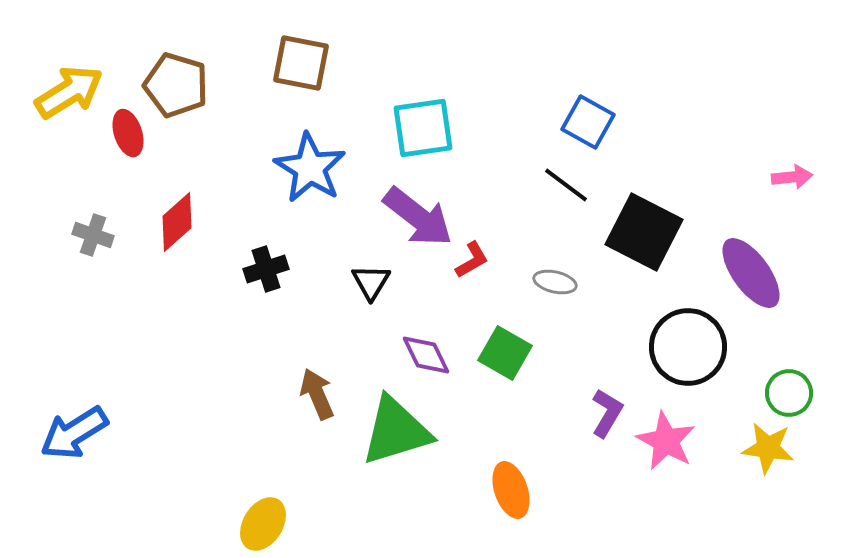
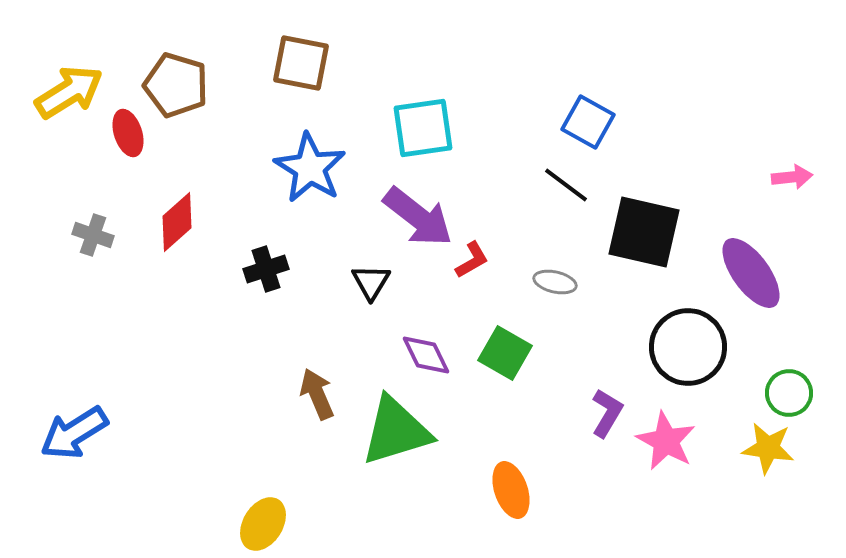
black square: rotated 14 degrees counterclockwise
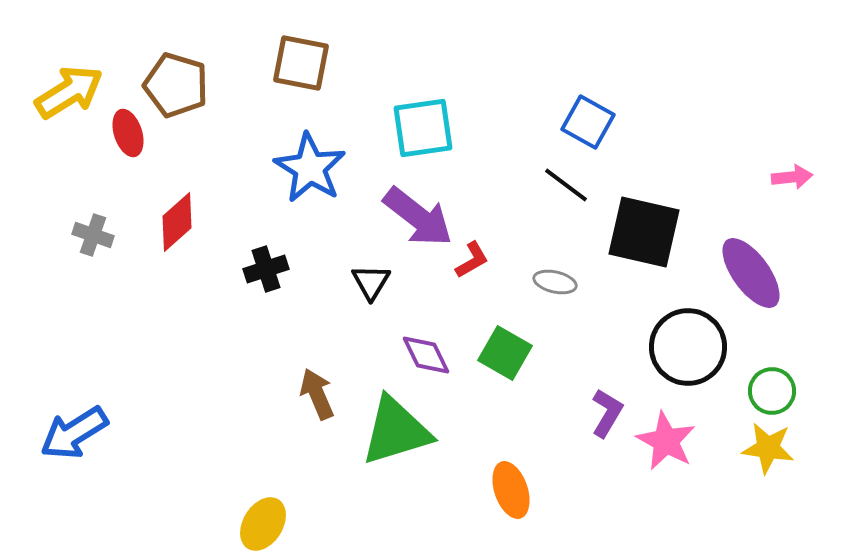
green circle: moved 17 px left, 2 px up
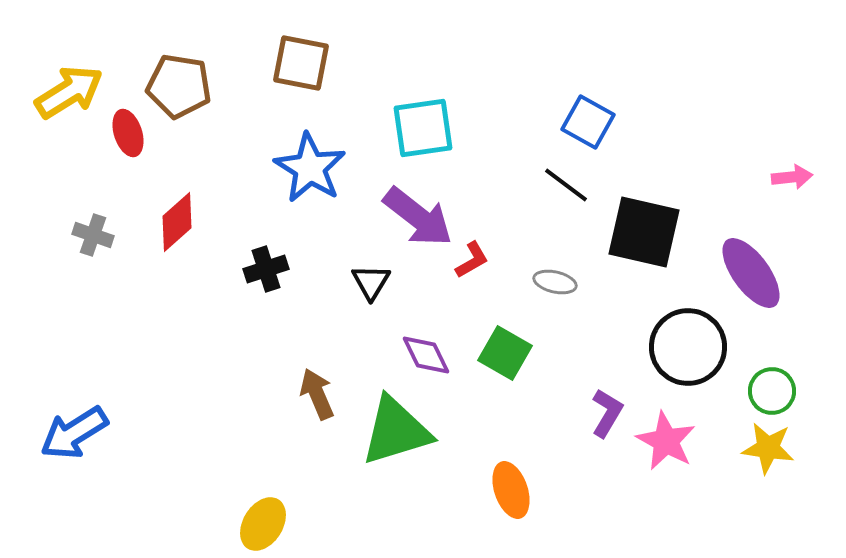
brown pentagon: moved 3 px right, 1 px down; rotated 8 degrees counterclockwise
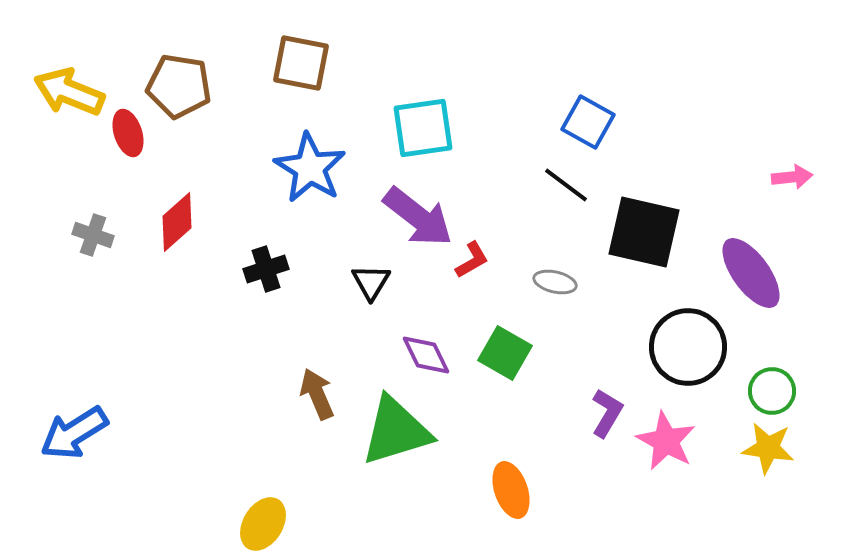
yellow arrow: rotated 126 degrees counterclockwise
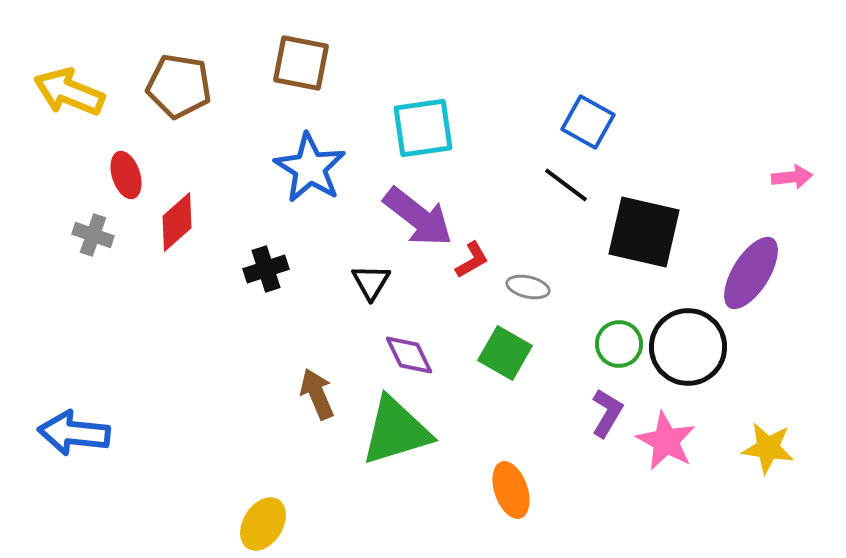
red ellipse: moved 2 px left, 42 px down
purple ellipse: rotated 68 degrees clockwise
gray ellipse: moved 27 px left, 5 px down
purple diamond: moved 17 px left
green circle: moved 153 px left, 47 px up
blue arrow: rotated 38 degrees clockwise
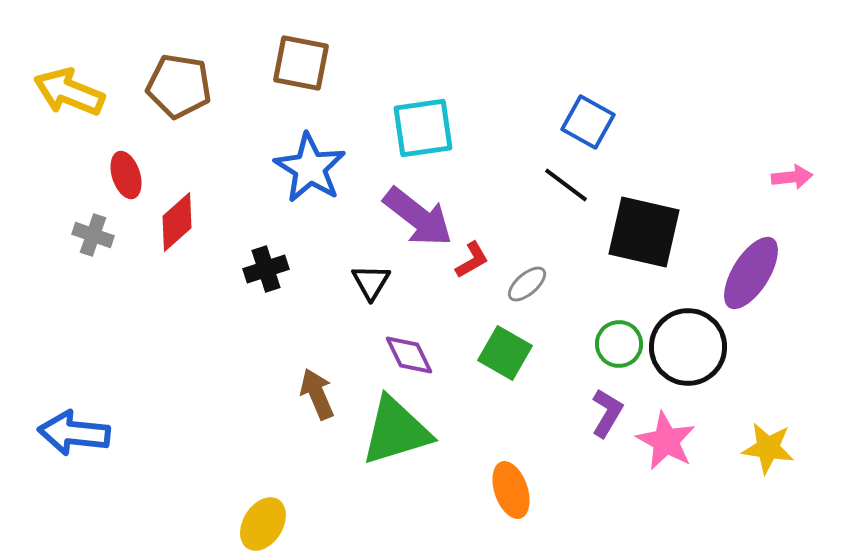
gray ellipse: moved 1 px left, 3 px up; rotated 54 degrees counterclockwise
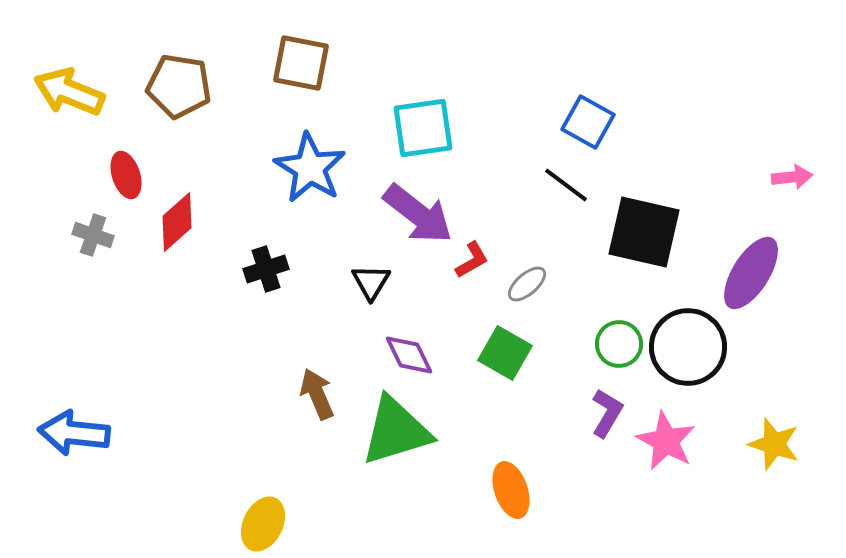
purple arrow: moved 3 px up
yellow star: moved 6 px right, 4 px up; rotated 10 degrees clockwise
yellow ellipse: rotated 6 degrees counterclockwise
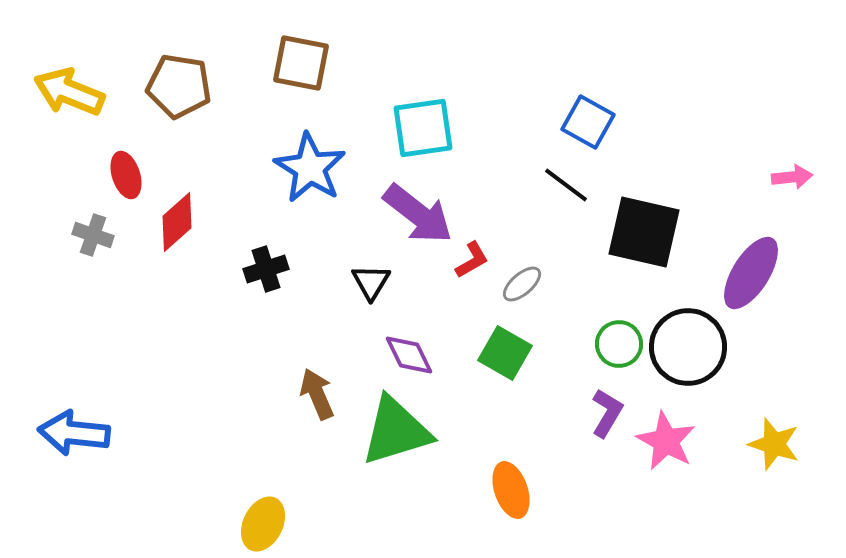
gray ellipse: moved 5 px left
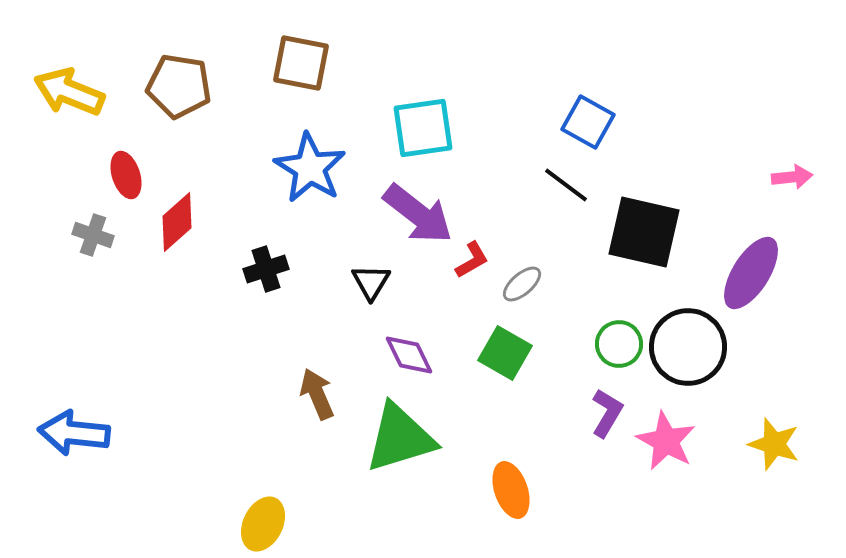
green triangle: moved 4 px right, 7 px down
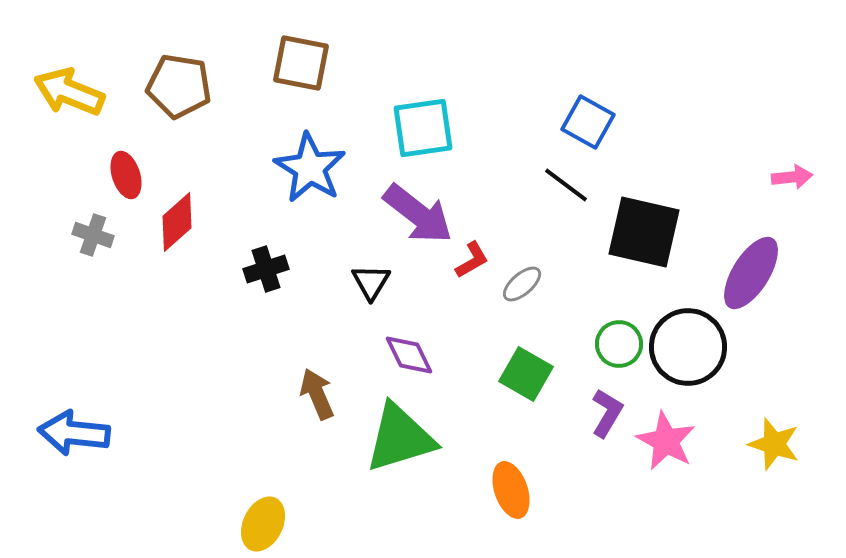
green square: moved 21 px right, 21 px down
